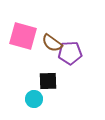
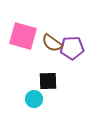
purple pentagon: moved 2 px right, 5 px up
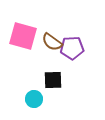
brown semicircle: moved 1 px up
black square: moved 5 px right, 1 px up
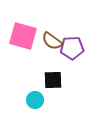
brown semicircle: moved 1 px up
cyan circle: moved 1 px right, 1 px down
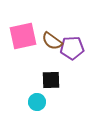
pink square: rotated 28 degrees counterclockwise
black square: moved 2 px left
cyan circle: moved 2 px right, 2 px down
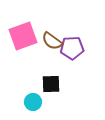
pink square: rotated 8 degrees counterclockwise
black square: moved 4 px down
cyan circle: moved 4 px left
